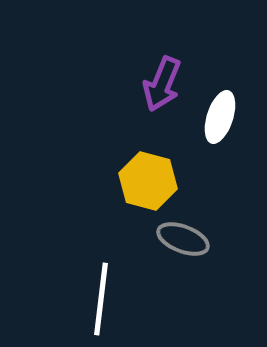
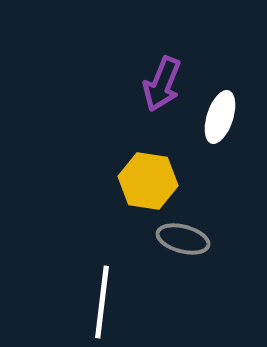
yellow hexagon: rotated 6 degrees counterclockwise
gray ellipse: rotated 6 degrees counterclockwise
white line: moved 1 px right, 3 px down
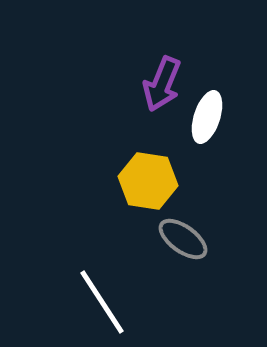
white ellipse: moved 13 px left
gray ellipse: rotated 21 degrees clockwise
white line: rotated 40 degrees counterclockwise
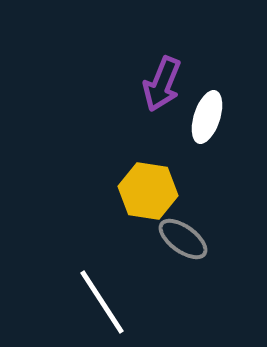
yellow hexagon: moved 10 px down
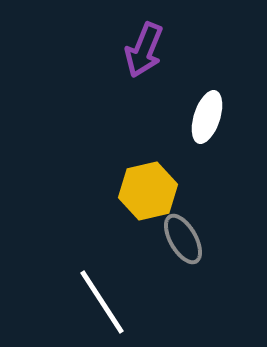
purple arrow: moved 18 px left, 34 px up
yellow hexagon: rotated 22 degrees counterclockwise
gray ellipse: rotated 24 degrees clockwise
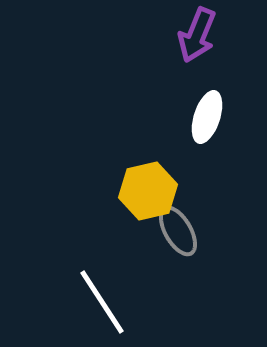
purple arrow: moved 53 px right, 15 px up
gray ellipse: moved 5 px left, 8 px up
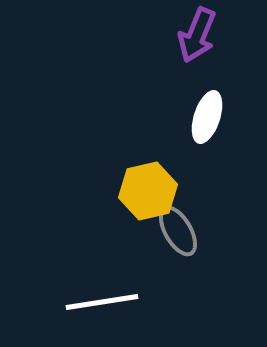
white line: rotated 66 degrees counterclockwise
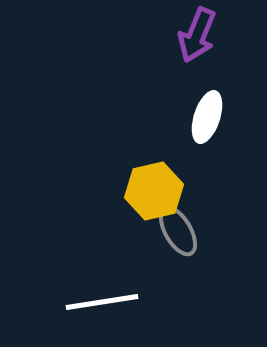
yellow hexagon: moved 6 px right
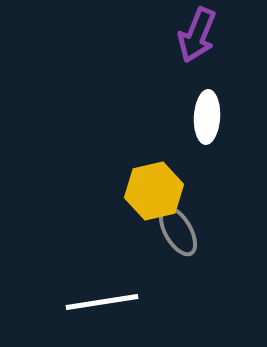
white ellipse: rotated 15 degrees counterclockwise
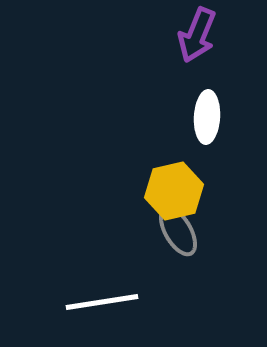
yellow hexagon: moved 20 px right
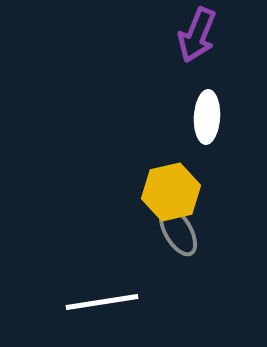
yellow hexagon: moved 3 px left, 1 px down
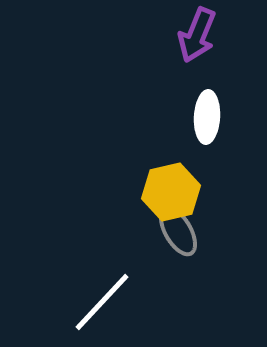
white line: rotated 38 degrees counterclockwise
